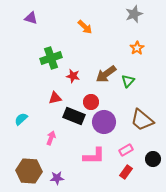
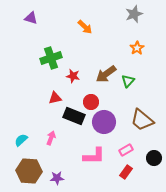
cyan semicircle: moved 21 px down
black circle: moved 1 px right, 1 px up
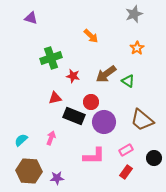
orange arrow: moved 6 px right, 9 px down
green triangle: rotated 40 degrees counterclockwise
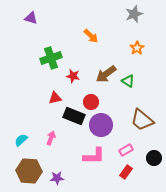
purple circle: moved 3 px left, 3 px down
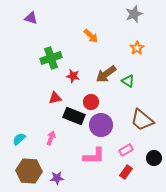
cyan semicircle: moved 2 px left, 1 px up
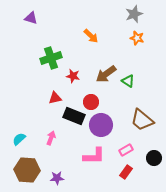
orange star: moved 10 px up; rotated 24 degrees counterclockwise
brown hexagon: moved 2 px left, 1 px up
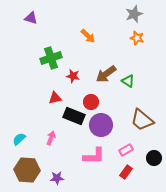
orange arrow: moved 3 px left
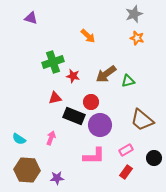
green cross: moved 2 px right, 4 px down
green triangle: rotated 48 degrees counterclockwise
purple circle: moved 1 px left
cyan semicircle: rotated 104 degrees counterclockwise
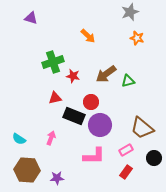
gray star: moved 4 px left, 2 px up
brown trapezoid: moved 8 px down
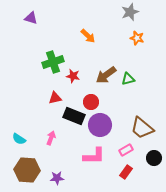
brown arrow: moved 1 px down
green triangle: moved 2 px up
